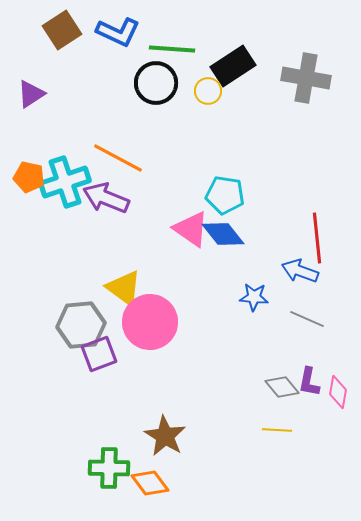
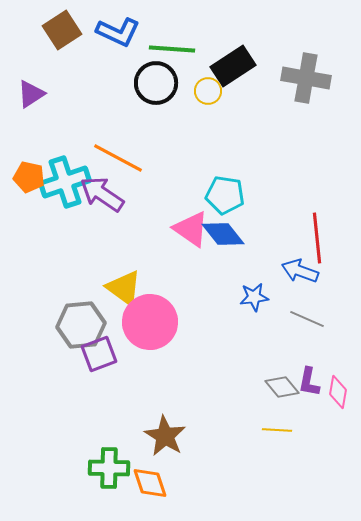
purple arrow: moved 4 px left, 4 px up; rotated 12 degrees clockwise
blue star: rotated 12 degrees counterclockwise
orange diamond: rotated 18 degrees clockwise
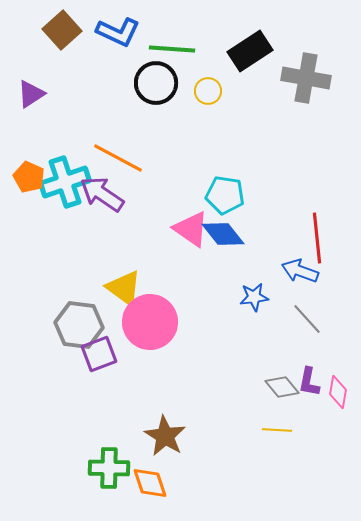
brown square: rotated 9 degrees counterclockwise
black rectangle: moved 17 px right, 15 px up
orange pentagon: rotated 12 degrees clockwise
gray line: rotated 24 degrees clockwise
gray hexagon: moved 2 px left; rotated 12 degrees clockwise
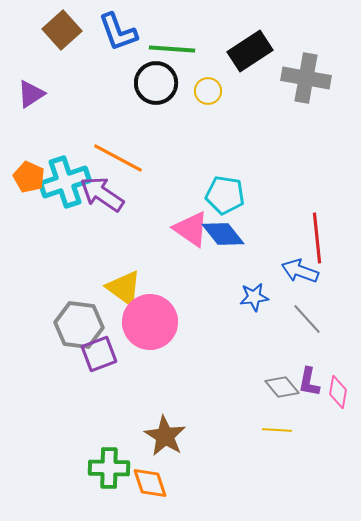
blue L-shape: rotated 45 degrees clockwise
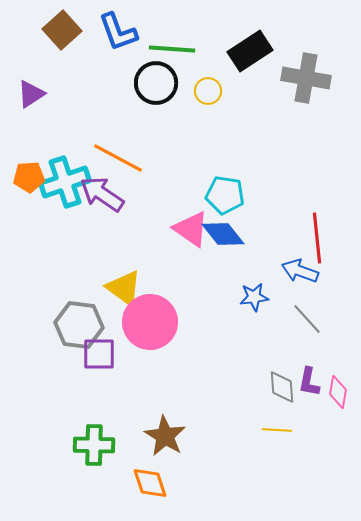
orange pentagon: rotated 28 degrees counterclockwise
purple square: rotated 21 degrees clockwise
gray diamond: rotated 36 degrees clockwise
green cross: moved 15 px left, 23 px up
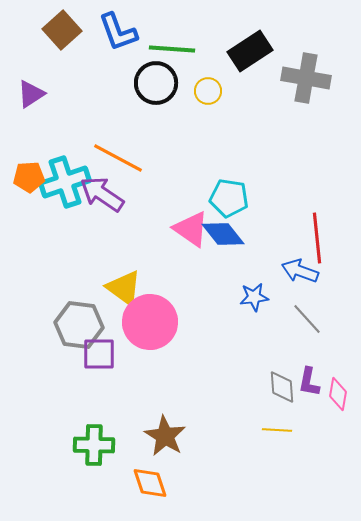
cyan pentagon: moved 4 px right, 3 px down
pink diamond: moved 2 px down
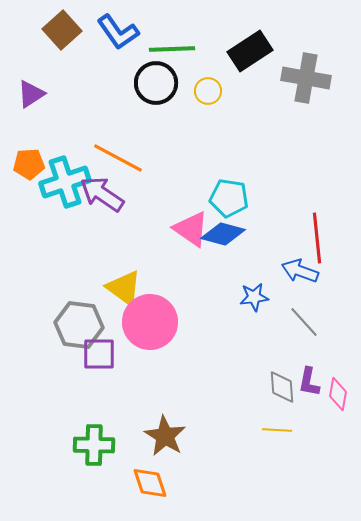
blue L-shape: rotated 15 degrees counterclockwise
green line: rotated 6 degrees counterclockwise
orange pentagon: moved 13 px up
blue diamond: rotated 36 degrees counterclockwise
gray line: moved 3 px left, 3 px down
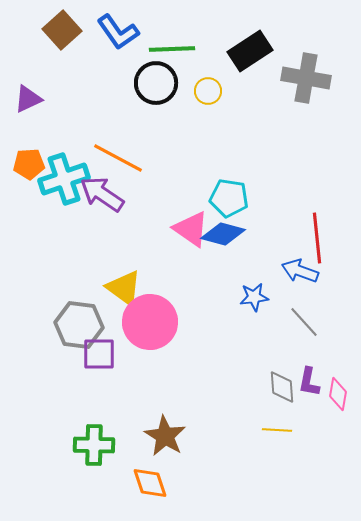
purple triangle: moved 3 px left, 5 px down; rotated 8 degrees clockwise
cyan cross: moved 1 px left, 3 px up
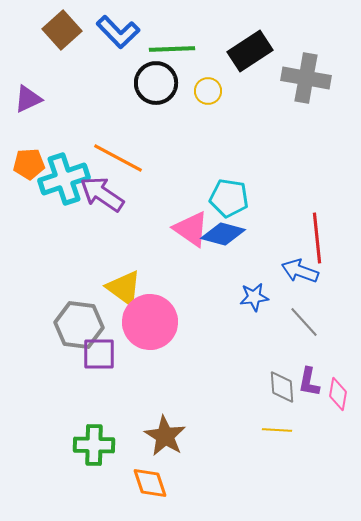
blue L-shape: rotated 9 degrees counterclockwise
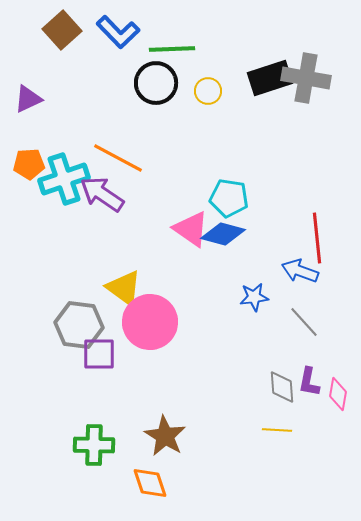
black rectangle: moved 20 px right, 27 px down; rotated 15 degrees clockwise
